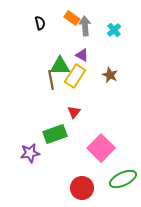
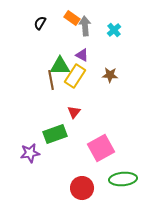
black semicircle: rotated 136 degrees counterclockwise
brown star: rotated 21 degrees counterclockwise
pink square: rotated 16 degrees clockwise
green ellipse: rotated 20 degrees clockwise
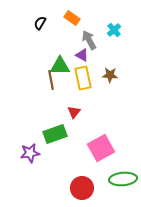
gray arrow: moved 4 px right, 14 px down; rotated 24 degrees counterclockwise
yellow rectangle: moved 8 px right, 2 px down; rotated 45 degrees counterclockwise
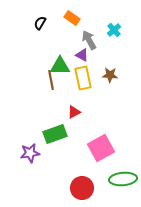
red triangle: rotated 24 degrees clockwise
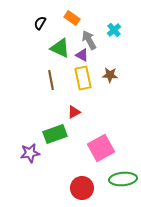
green triangle: moved 18 px up; rotated 25 degrees clockwise
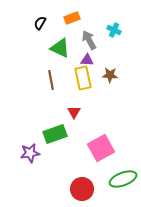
orange rectangle: rotated 56 degrees counterclockwise
cyan cross: rotated 24 degrees counterclockwise
purple triangle: moved 5 px right, 5 px down; rotated 24 degrees counterclockwise
red triangle: rotated 32 degrees counterclockwise
green ellipse: rotated 16 degrees counterclockwise
red circle: moved 1 px down
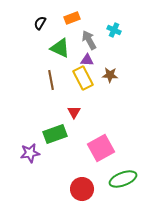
yellow rectangle: rotated 15 degrees counterclockwise
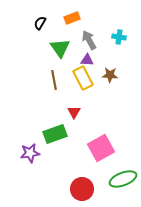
cyan cross: moved 5 px right, 7 px down; rotated 16 degrees counterclockwise
green triangle: rotated 30 degrees clockwise
brown line: moved 3 px right
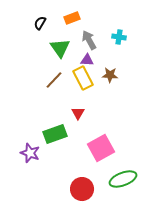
brown line: rotated 54 degrees clockwise
red triangle: moved 4 px right, 1 px down
purple star: rotated 30 degrees clockwise
